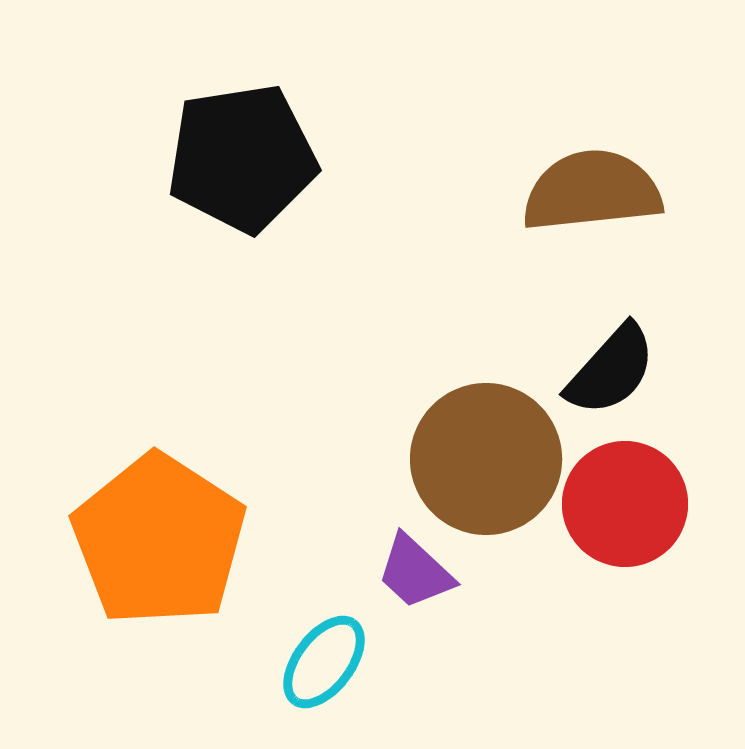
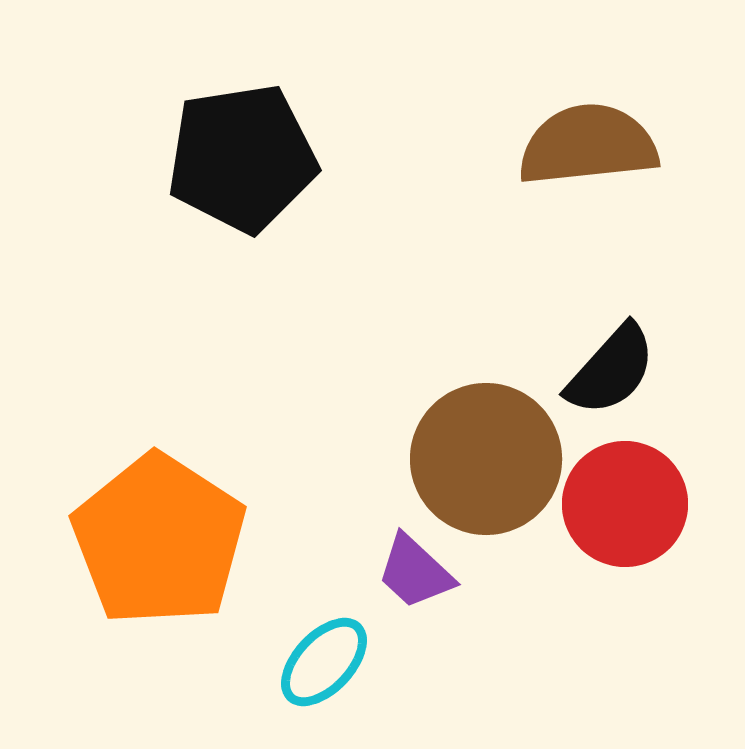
brown semicircle: moved 4 px left, 46 px up
cyan ellipse: rotated 6 degrees clockwise
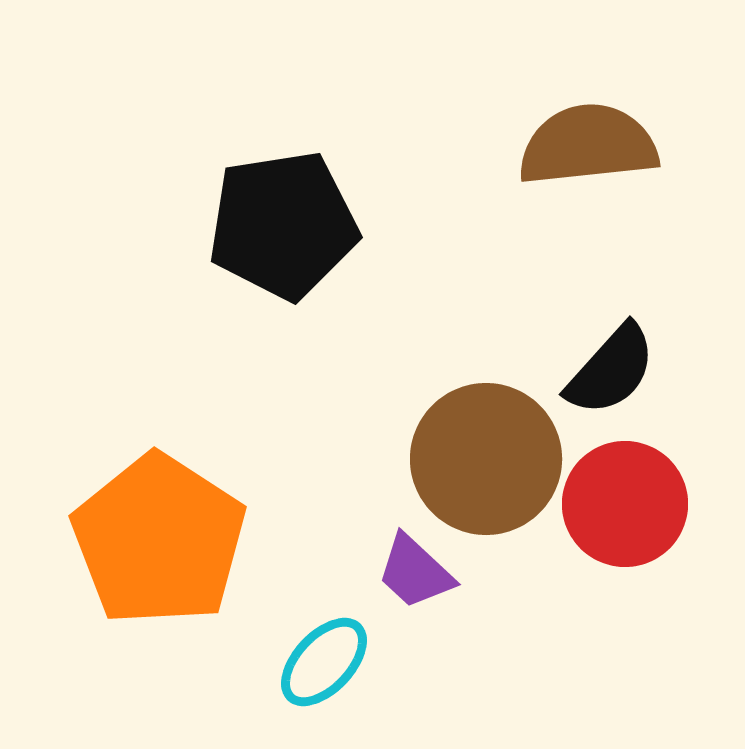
black pentagon: moved 41 px right, 67 px down
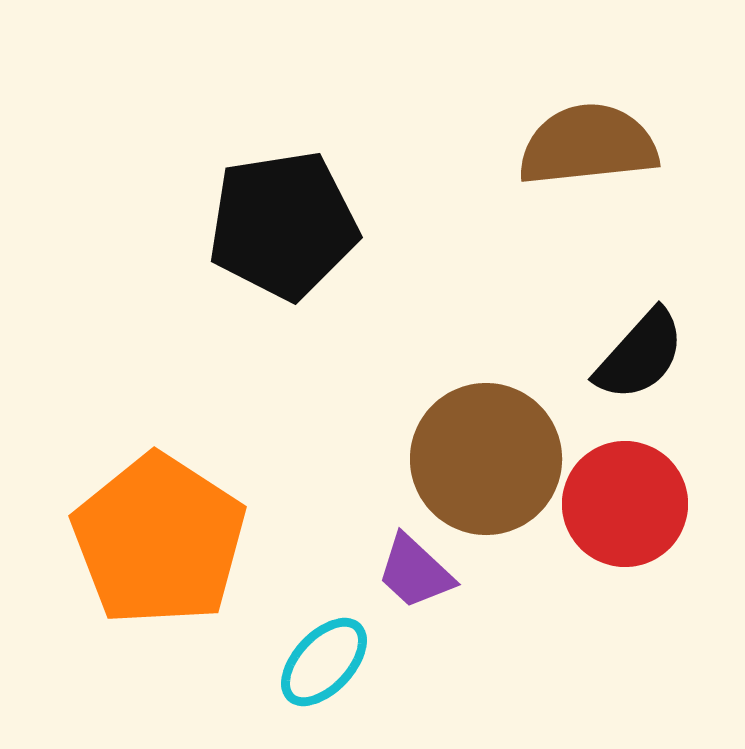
black semicircle: moved 29 px right, 15 px up
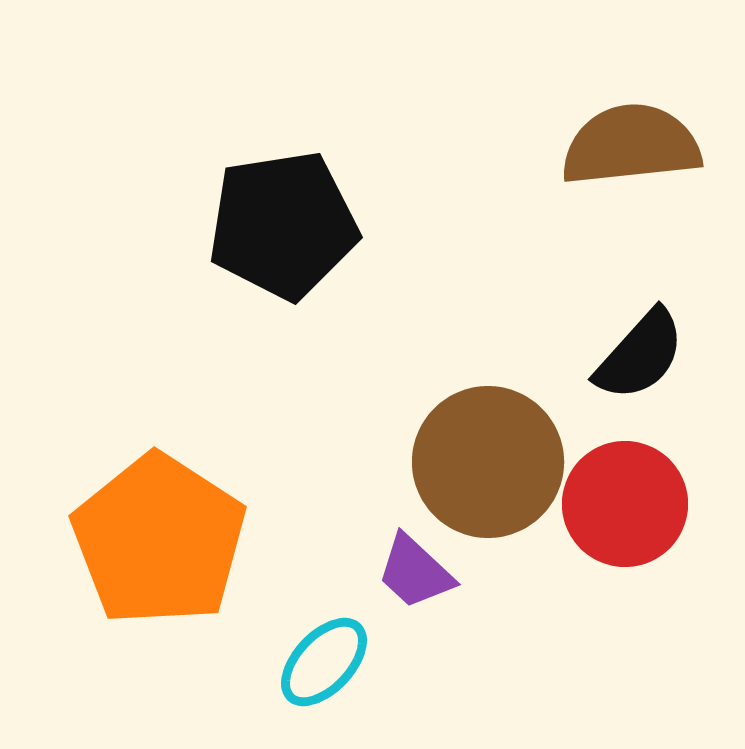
brown semicircle: moved 43 px right
brown circle: moved 2 px right, 3 px down
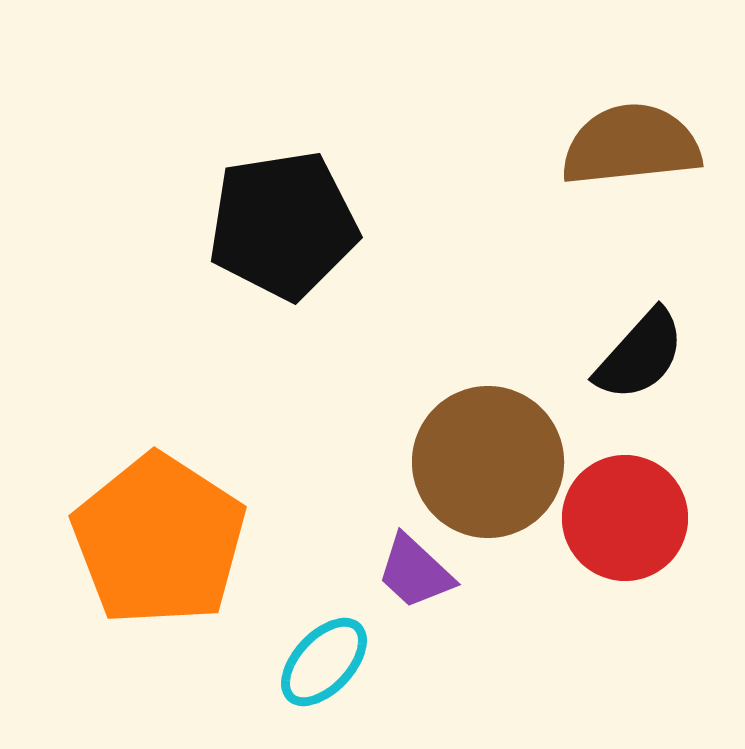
red circle: moved 14 px down
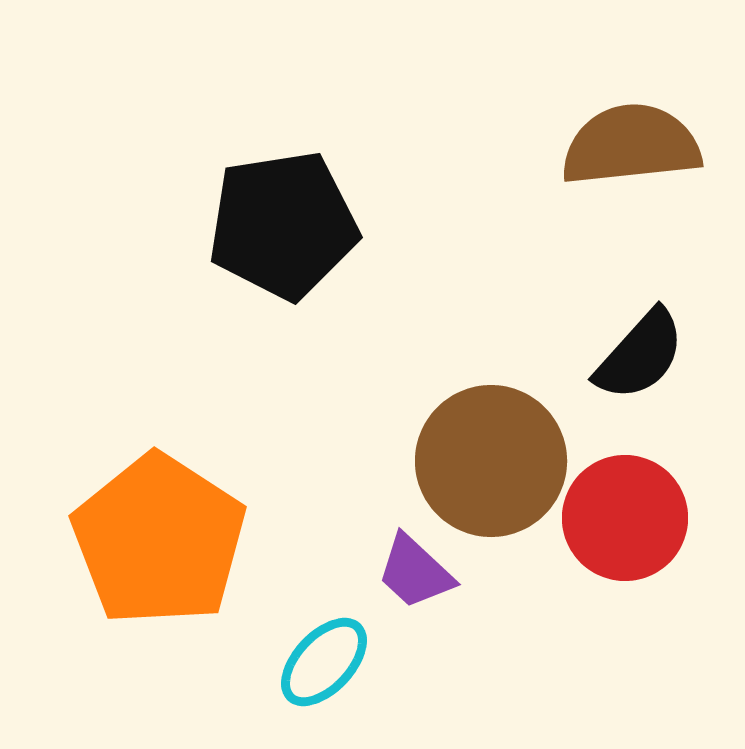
brown circle: moved 3 px right, 1 px up
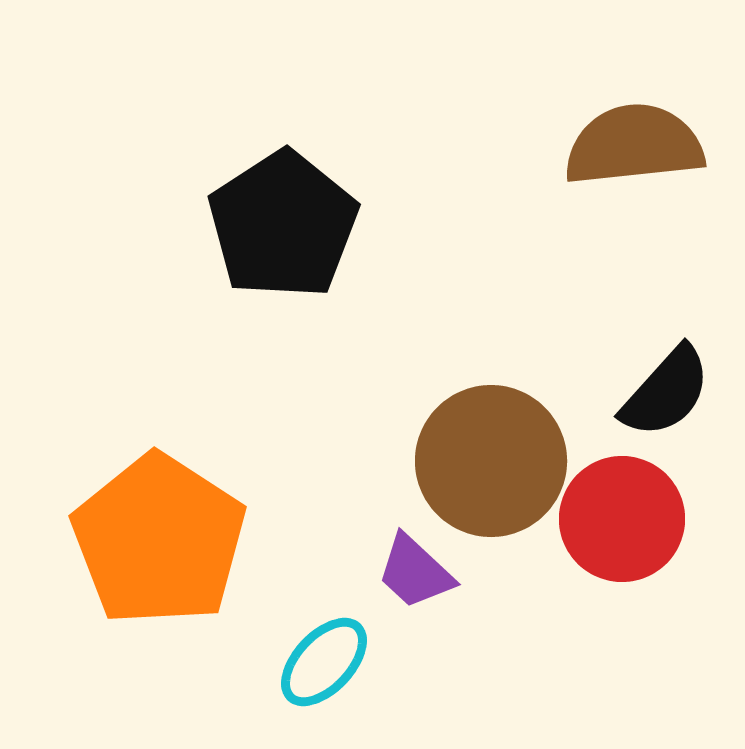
brown semicircle: moved 3 px right
black pentagon: rotated 24 degrees counterclockwise
black semicircle: moved 26 px right, 37 px down
red circle: moved 3 px left, 1 px down
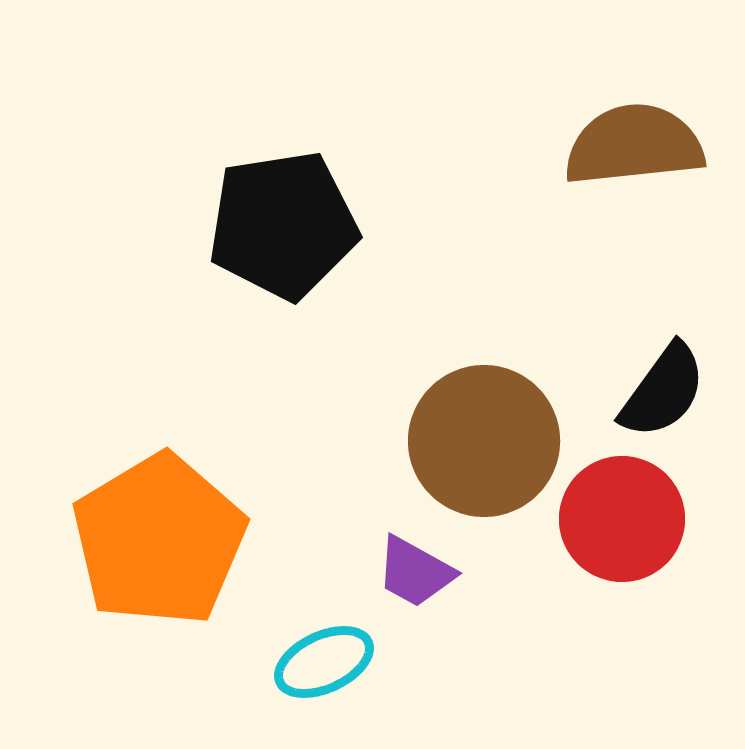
black pentagon: rotated 24 degrees clockwise
black semicircle: moved 3 px left, 1 px up; rotated 6 degrees counterclockwise
brown circle: moved 7 px left, 20 px up
orange pentagon: rotated 8 degrees clockwise
purple trapezoid: rotated 14 degrees counterclockwise
cyan ellipse: rotated 22 degrees clockwise
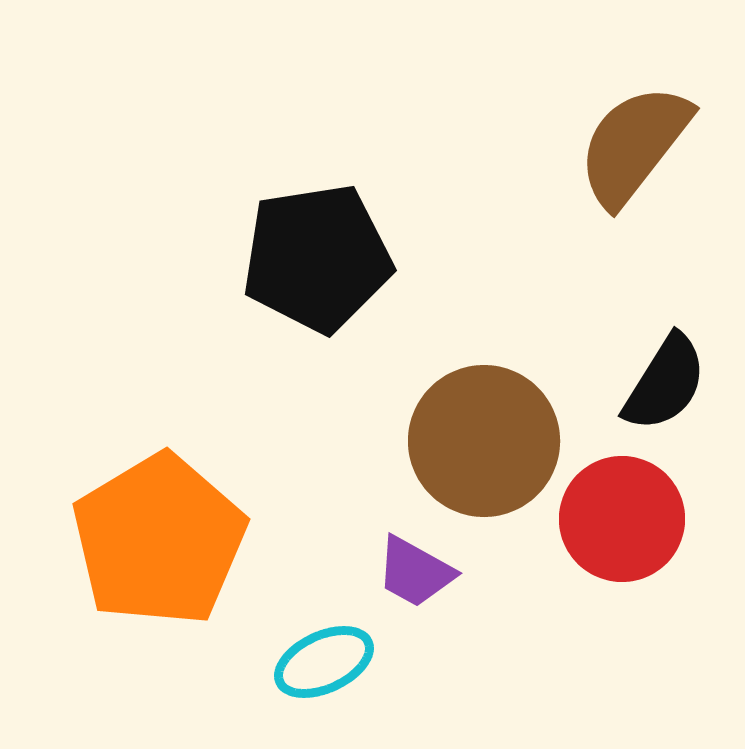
brown semicircle: rotated 46 degrees counterclockwise
black pentagon: moved 34 px right, 33 px down
black semicircle: moved 2 px right, 8 px up; rotated 4 degrees counterclockwise
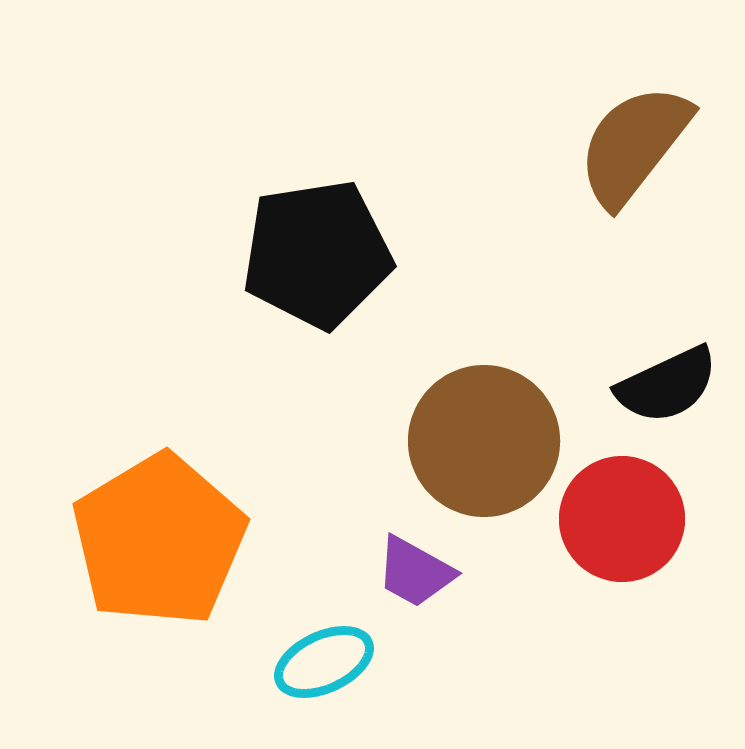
black pentagon: moved 4 px up
black semicircle: moved 2 px right, 2 px down; rotated 33 degrees clockwise
